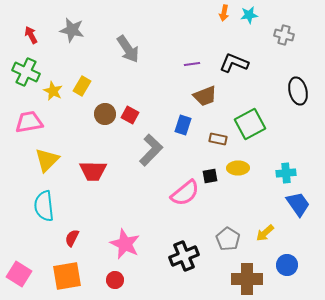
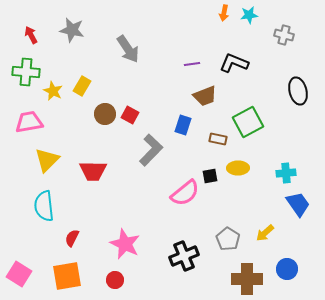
green cross: rotated 20 degrees counterclockwise
green square: moved 2 px left, 2 px up
blue circle: moved 4 px down
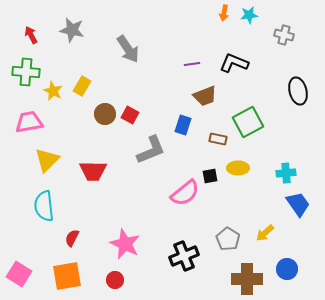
gray L-shape: rotated 24 degrees clockwise
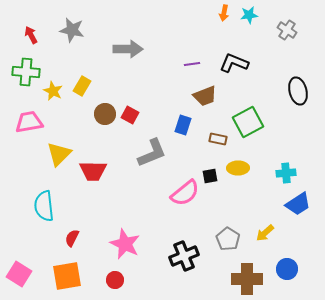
gray cross: moved 3 px right, 5 px up; rotated 18 degrees clockwise
gray arrow: rotated 56 degrees counterclockwise
gray L-shape: moved 1 px right, 3 px down
yellow triangle: moved 12 px right, 6 px up
blue trapezoid: rotated 92 degrees clockwise
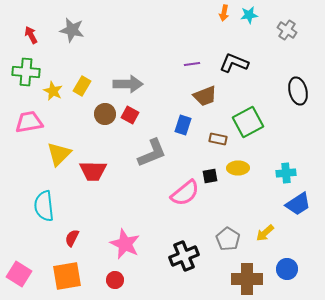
gray arrow: moved 35 px down
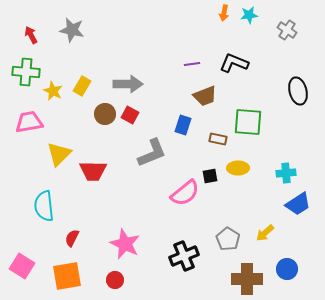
green square: rotated 32 degrees clockwise
pink square: moved 3 px right, 8 px up
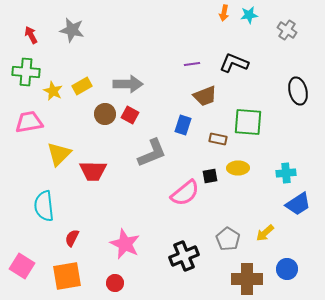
yellow rectangle: rotated 30 degrees clockwise
red circle: moved 3 px down
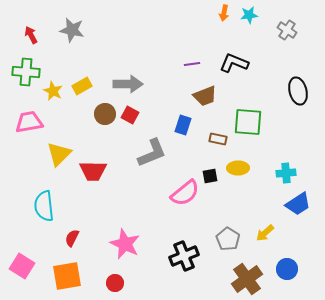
brown cross: rotated 36 degrees counterclockwise
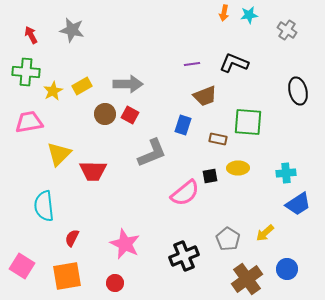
yellow star: rotated 18 degrees clockwise
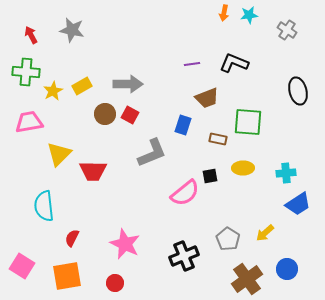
brown trapezoid: moved 2 px right, 2 px down
yellow ellipse: moved 5 px right
